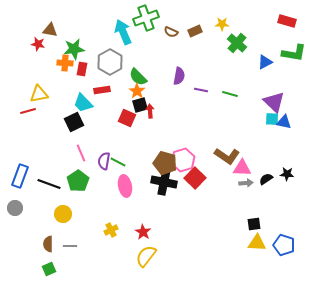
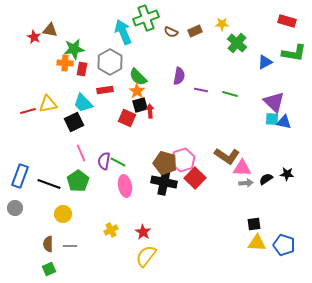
red star at (38, 44): moved 4 px left, 7 px up; rotated 16 degrees clockwise
red rectangle at (102, 90): moved 3 px right
yellow triangle at (39, 94): moved 9 px right, 10 px down
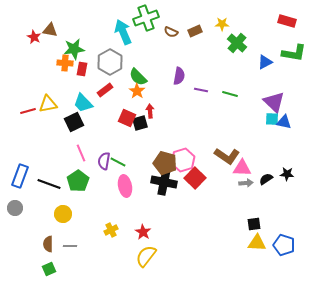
red rectangle at (105, 90): rotated 28 degrees counterclockwise
black square at (140, 105): moved 18 px down
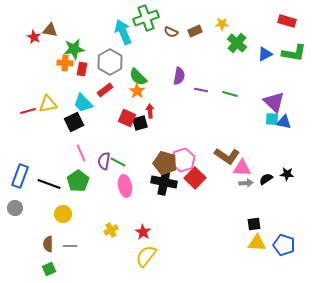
blue triangle at (265, 62): moved 8 px up
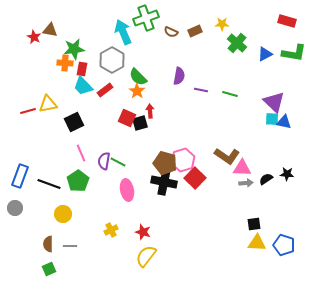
gray hexagon at (110, 62): moved 2 px right, 2 px up
cyan trapezoid at (83, 103): moved 17 px up
pink ellipse at (125, 186): moved 2 px right, 4 px down
red star at (143, 232): rotated 14 degrees counterclockwise
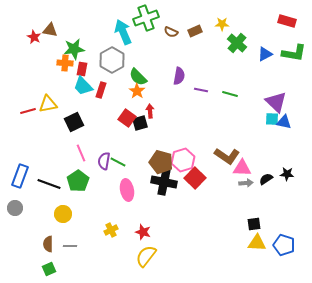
red rectangle at (105, 90): moved 4 px left; rotated 35 degrees counterclockwise
purple triangle at (274, 102): moved 2 px right
red square at (127, 118): rotated 12 degrees clockwise
brown pentagon at (165, 163): moved 4 px left, 1 px up
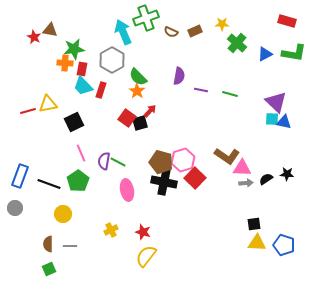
red arrow at (150, 111): rotated 48 degrees clockwise
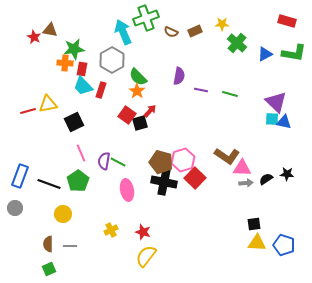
red square at (127, 118): moved 3 px up
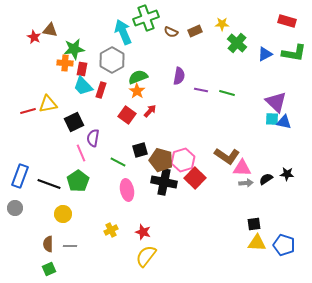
green semicircle at (138, 77): rotated 114 degrees clockwise
green line at (230, 94): moved 3 px left, 1 px up
black square at (140, 123): moved 27 px down
purple semicircle at (104, 161): moved 11 px left, 23 px up
brown pentagon at (161, 162): moved 2 px up
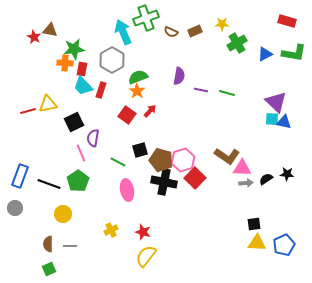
green cross at (237, 43): rotated 18 degrees clockwise
blue pentagon at (284, 245): rotated 30 degrees clockwise
